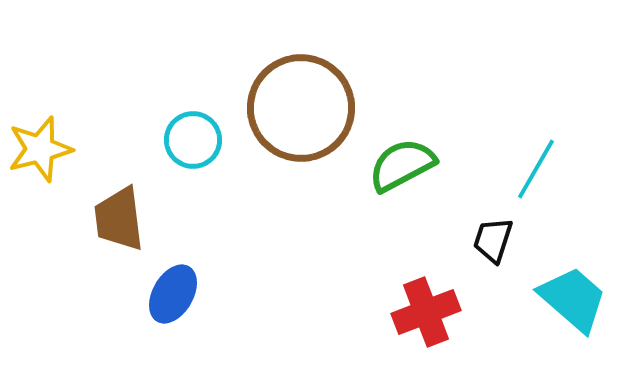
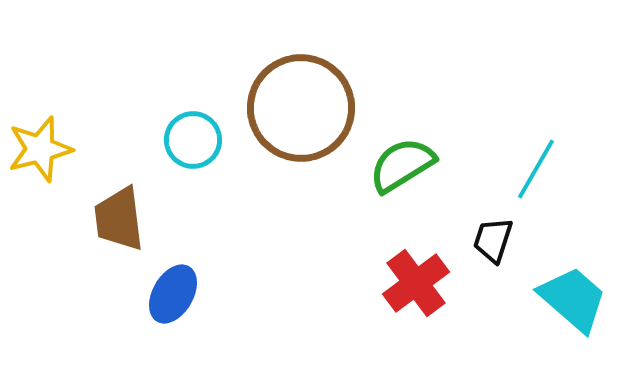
green semicircle: rotated 4 degrees counterclockwise
red cross: moved 10 px left, 29 px up; rotated 16 degrees counterclockwise
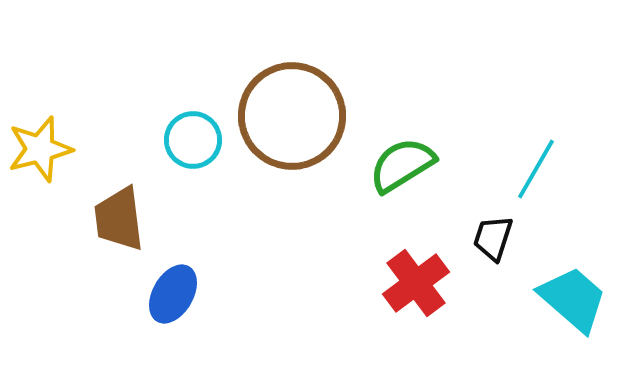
brown circle: moved 9 px left, 8 px down
black trapezoid: moved 2 px up
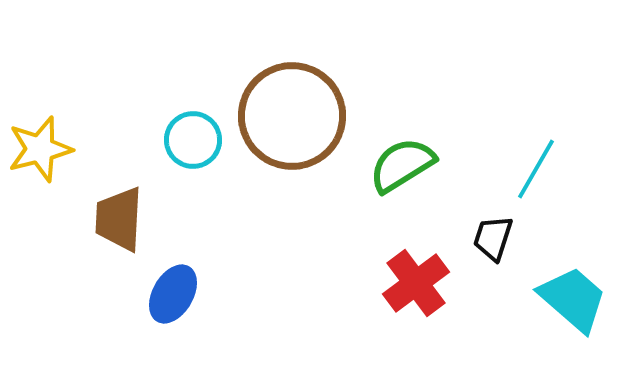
brown trapezoid: rotated 10 degrees clockwise
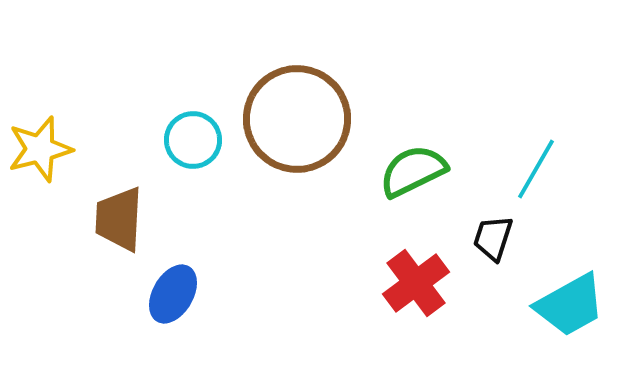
brown circle: moved 5 px right, 3 px down
green semicircle: moved 11 px right, 6 px down; rotated 6 degrees clockwise
cyan trapezoid: moved 3 px left, 6 px down; rotated 110 degrees clockwise
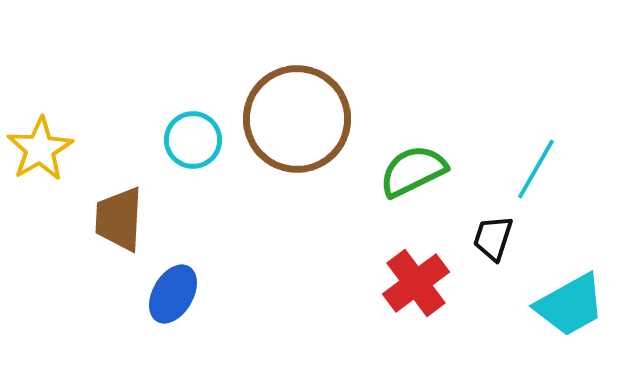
yellow star: rotated 16 degrees counterclockwise
